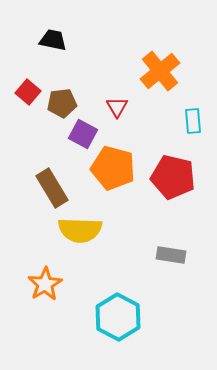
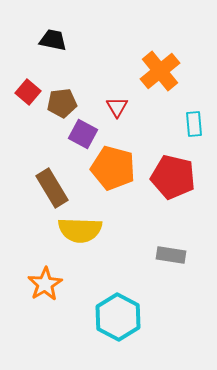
cyan rectangle: moved 1 px right, 3 px down
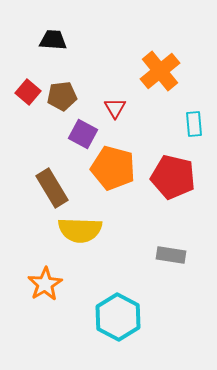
black trapezoid: rotated 8 degrees counterclockwise
brown pentagon: moved 7 px up
red triangle: moved 2 px left, 1 px down
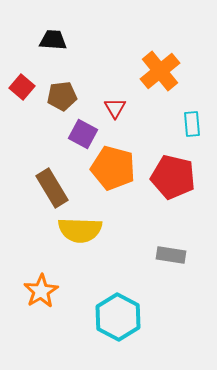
red square: moved 6 px left, 5 px up
cyan rectangle: moved 2 px left
orange star: moved 4 px left, 7 px down
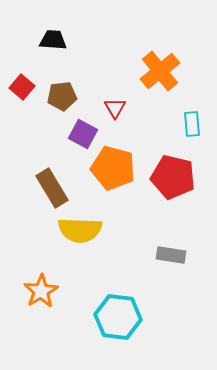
cyan hexagon: rotated 21 degrees counterclockwise
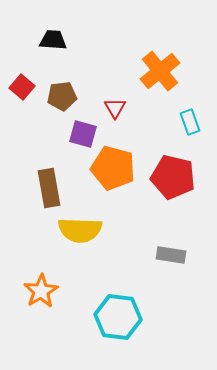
cyan rectangle: moved 2 px left, 2 px up; rotated 15 degrees counterclockwise
purple square: rotated 12 degrees counterclockwise
brown rectangle: moved 3 px left; rotated 21 degrees clockwise
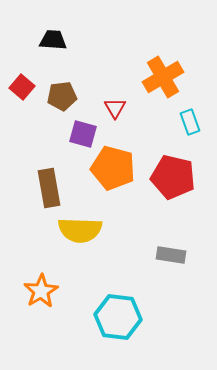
orange cross: moved 3 px right, 6 px down; rotated 9 degrees clockwise
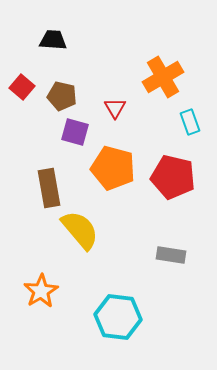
brown pentagon: rotated 20 degrees clockwise
purple square: moved 8 px left, 2 px up
yellow semicircle: rotated 132 degrees counterclockwise
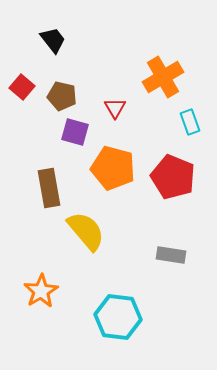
black trapezoid: rotated 48 degrees clockwise
red pentagon: rotated 9 degrees clockwise
yellow semicircle: moved 6 px right, 1 px down
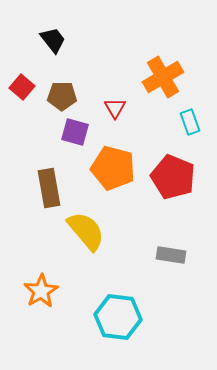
brown pentagon: rotated 12 degrees counterclockwise
